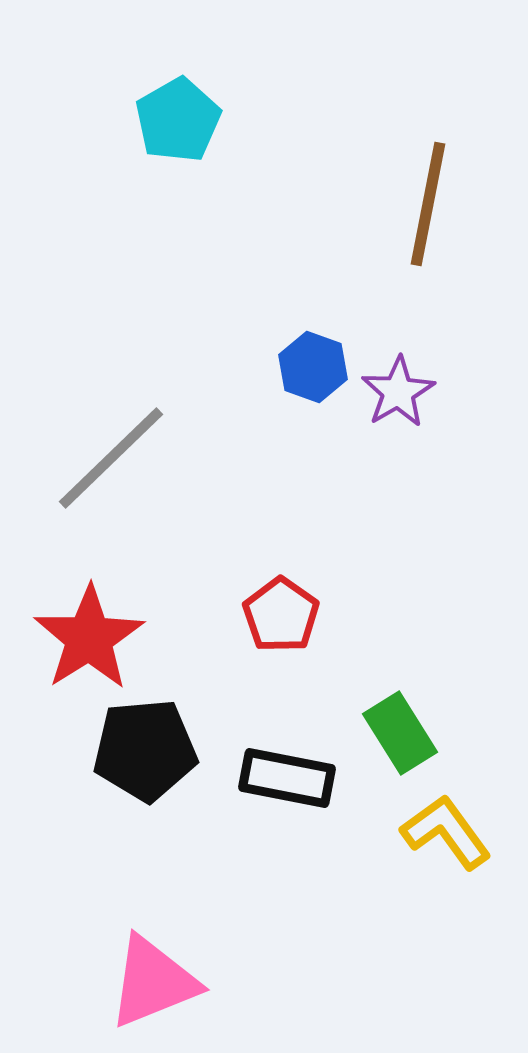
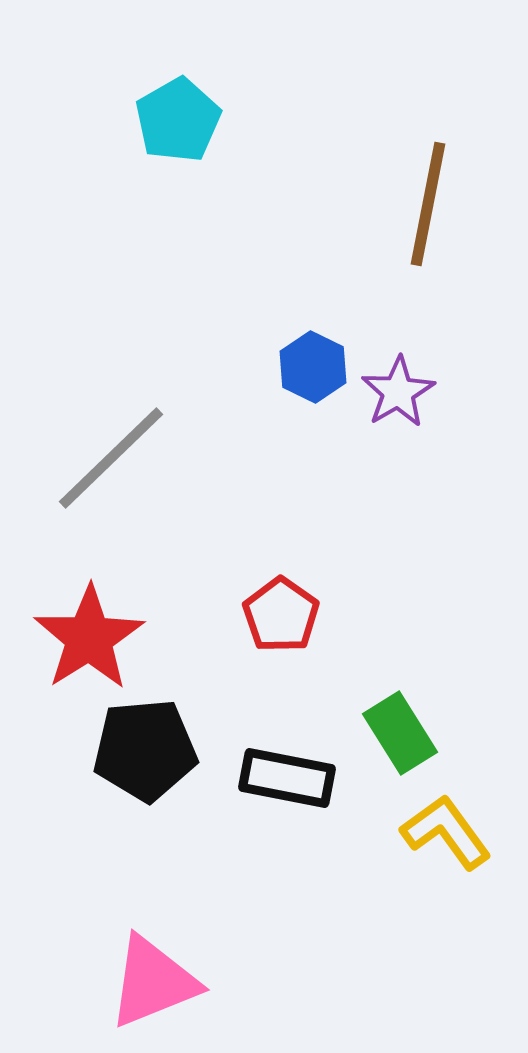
blue hexagon: rotated 6 degrees clockwise
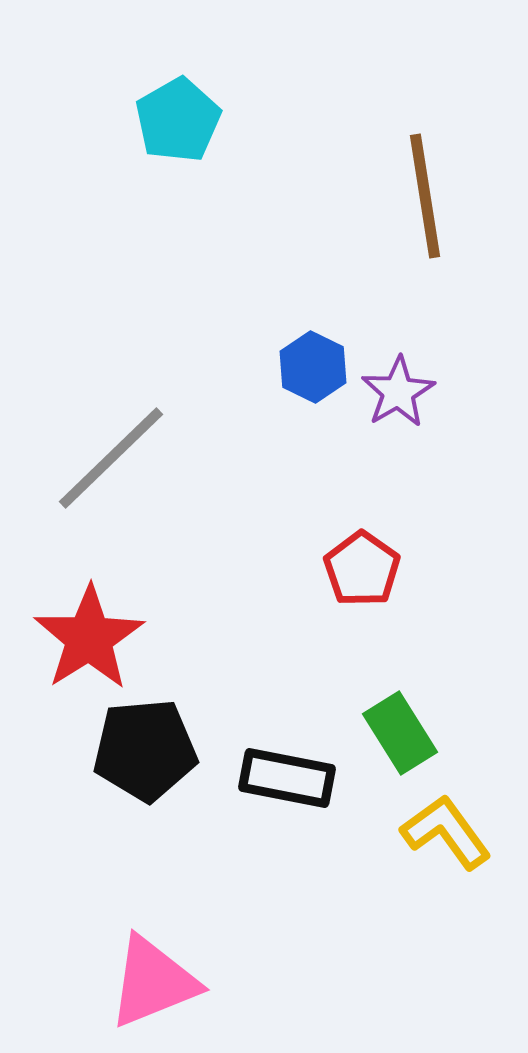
brown line: moved 3 px left, 8 px up; rotated 20 degrees counterclockwise
red pentagon: moved 81 px right, 46 px up
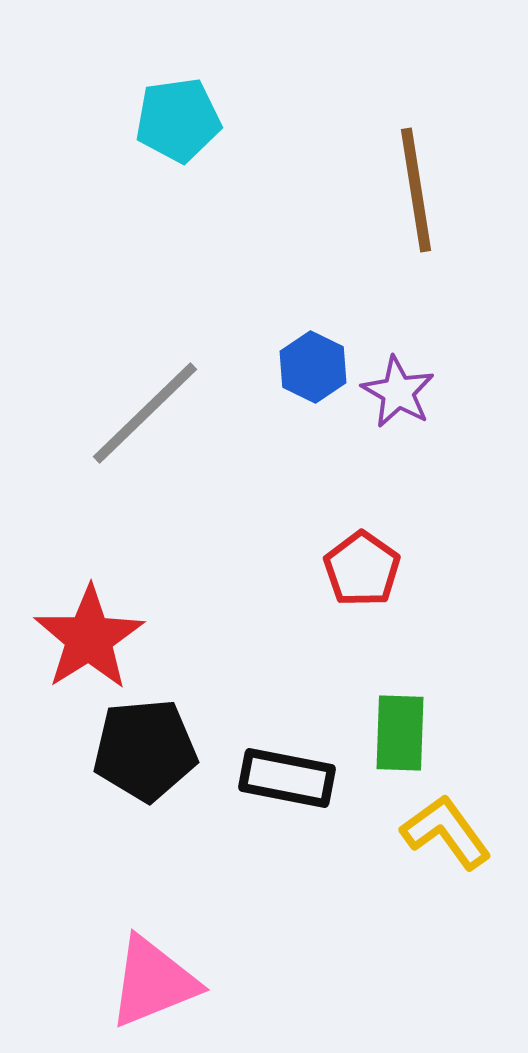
cyan pentagon: rotated 22 degrees clockwise
brown line: moved 9 px left, 6 px up
purple star: rotated 12 degrees counterclockwise
gray line: moved 34 px right, 45 px up
green rectangle: rotated 34 degrees clockwise
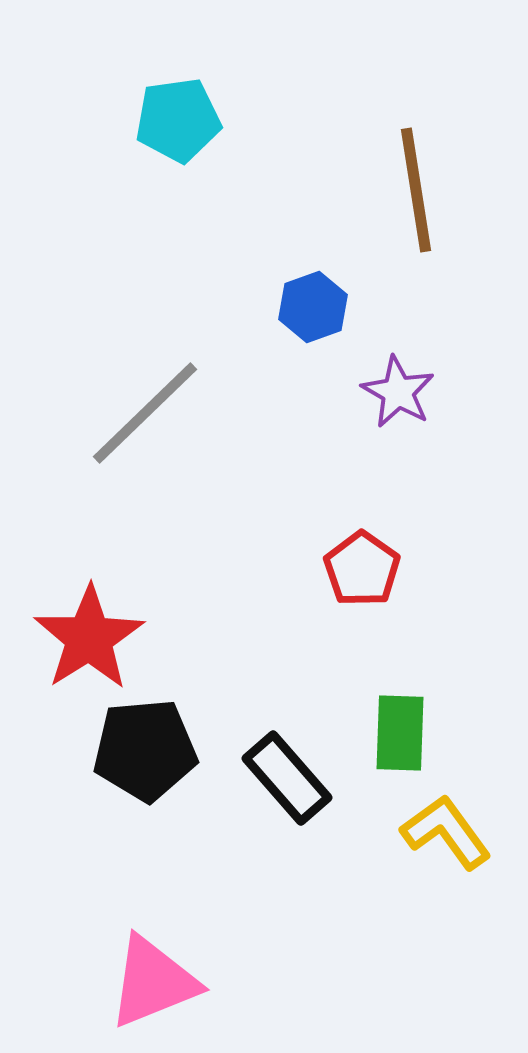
blue hexagon: moved 60 px up; rotated 14 degrees clockwise
black rectangle: rotated 38 degrees clockwise
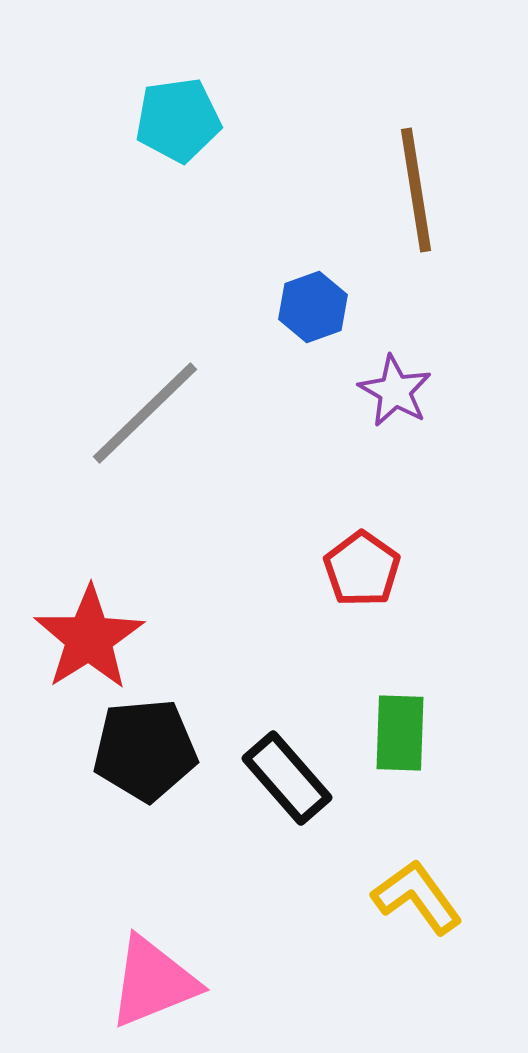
purple star: moved 3 px left, 1 px up
yellow L-shape: moved 29 px left, 65 px down
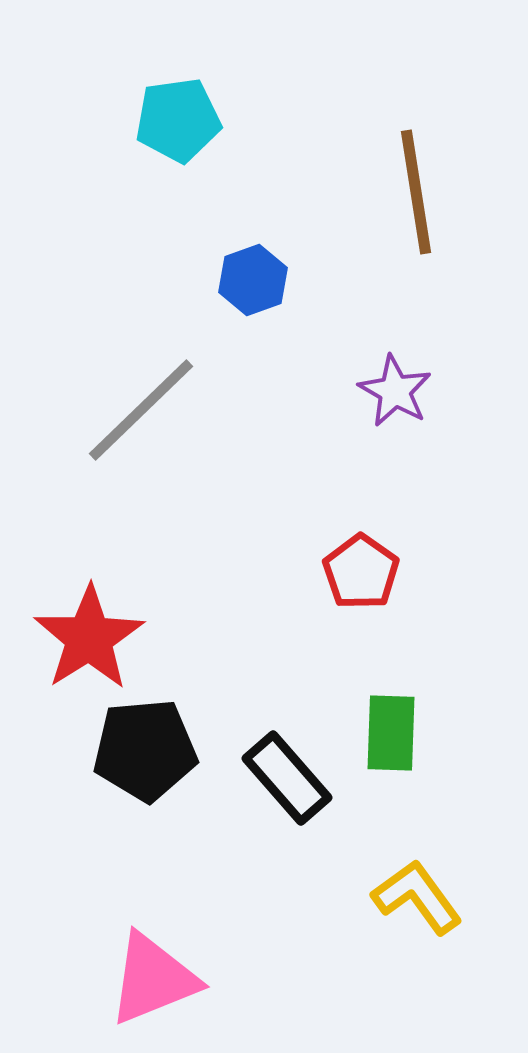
brown line: moved 2 px down
blue hexagon: moved 60 px left, 27 px up
gray line: moved 4 px left, 3 px up
red pentagon: moved 1 px left, 3 px down
green rectangle: moved 9 px left
pink triangle: moved 3 px up
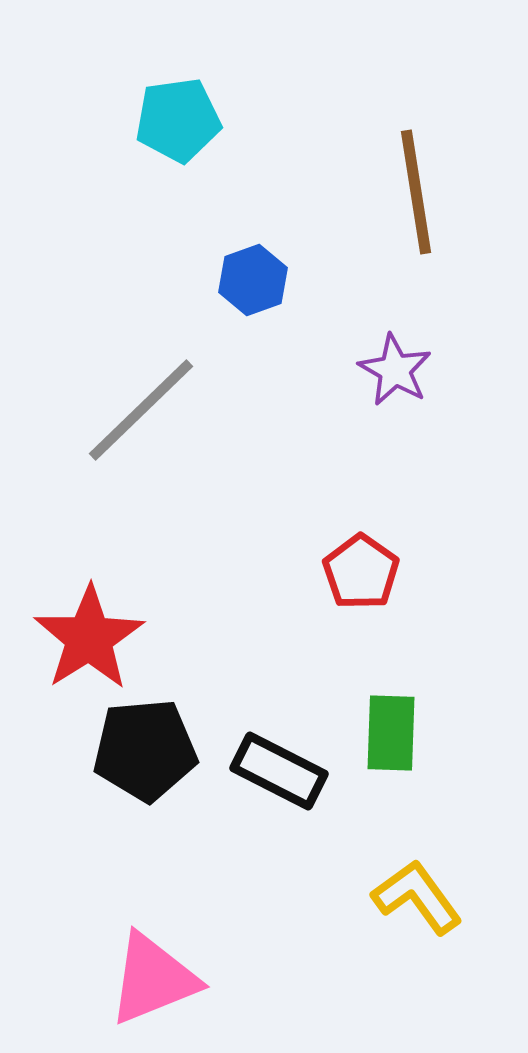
purple star: moved 21 px up
black rectangle: moved 8 px left, 7 px up; rotated 22 degrees counterclockwise
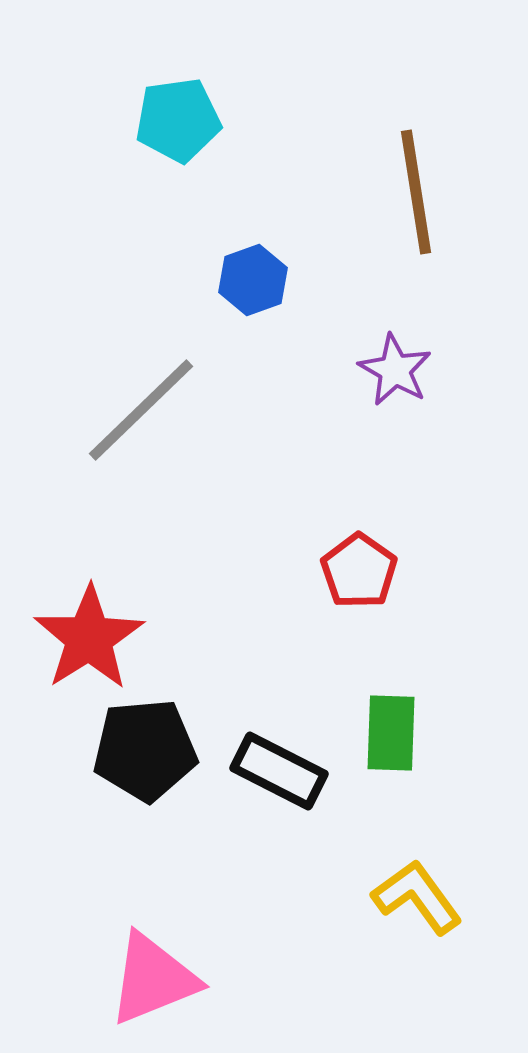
red pentagon: moved 2 px left, 1 px up
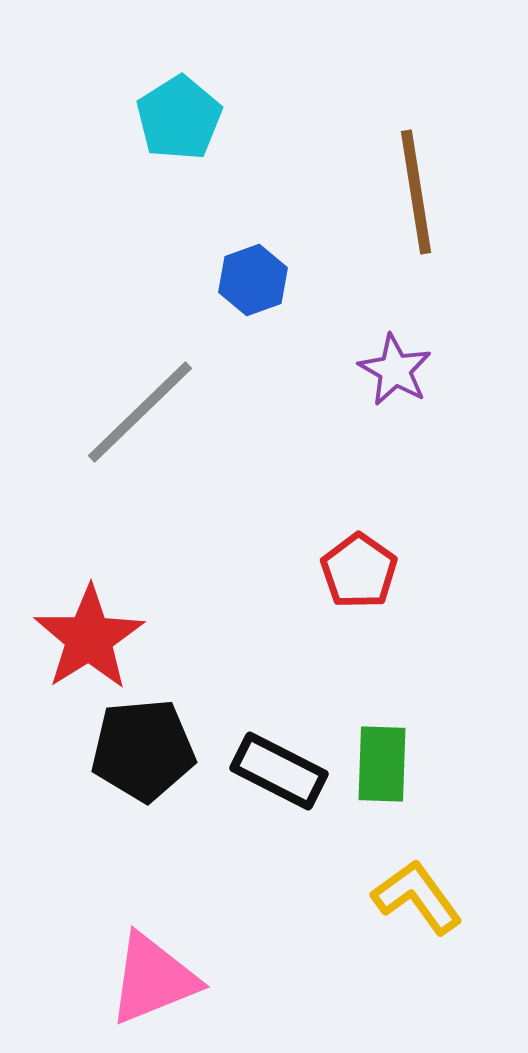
cyan pentagon: moved 1 px right, 2 px up; rotated 24 degrees counterclockwise
gray line: moved 1 px left, 2 px down
green rectangle: moved 9 px left, 31 px down
black pentagon: moved 2 px left
